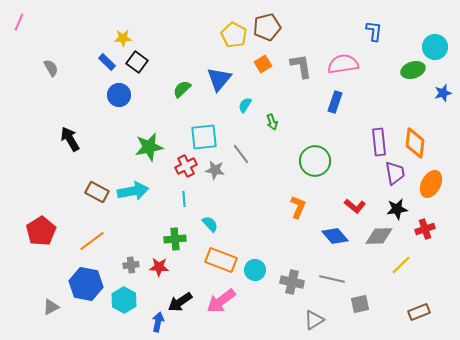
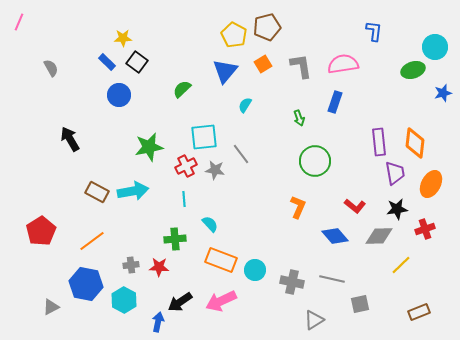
blue triangle at (219, 79): moved 6 px right, 8 px up
green arrow at (272, 122): moved 27 px right, 4 px up
pink arrow at (221, 301): rotated 12 degrees clockwise
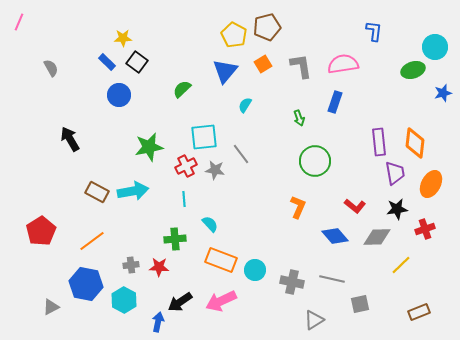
gray diamond at (379, 236): moved 2 px left, 1 px down
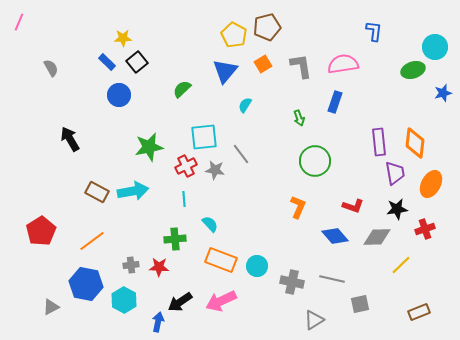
black square at (137, 62): rotated 15 degrees clockwise
red L-shape at (355, 206): moved 2 px left; rotated 20 degrees counterclockwise
cyan circle at (255, 270): moved 2 px right, 4 px up
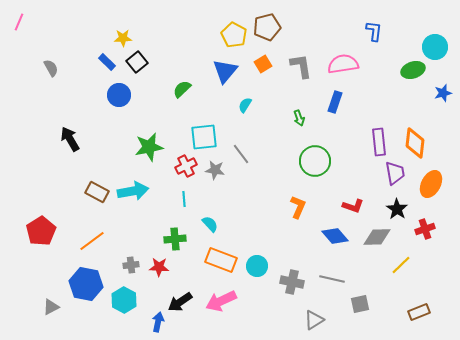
black star at (397, 209): rotated 30 degrees counterclockwise
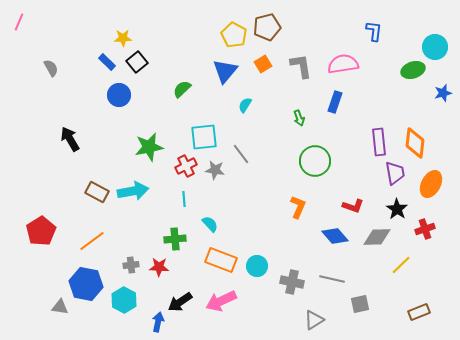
gray triangle at (51, 307): moved 9 px right; rotated 36 degrees clockwise
